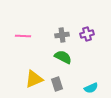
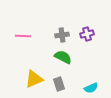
gray rectangle: moved 2 px right
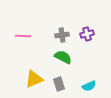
cyan semicircle: moved 2 px left, 2 px up
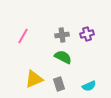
pink line: rotated 63 degrees counterclockwise
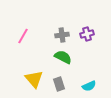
yellow triangle: rotated 48 degrees counterclockwise
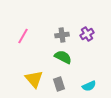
purple cross: rotated 16 degrees counterclockwise
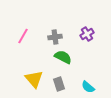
gray cross: moved 7 px left, 2 px down
cyan semicircle: moved 1 px left, 1 px down; rotated 64 degrees clockwise
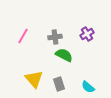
green semicircle: moved 1 px right, 2 px up
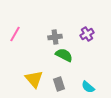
pink line: moved 8 px left, 2 px up
